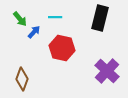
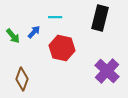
green arrow: moved 7 px left, 17 px down
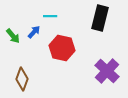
cyan line: moved 5 px left, 1 px up
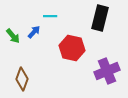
red hexagon: moved 10 px right
purple cross: rotated 25 degrees clockwise
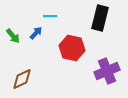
blue arrow: moved 2 px right, 1 px down
brown diamond: rotated 45 degrees clockwise
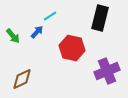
cyan line: rotated 32 degrees counterclockwise
blue arrow: moved 1 px right, 1 px up
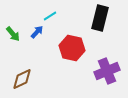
green arrow: moved 2 px up
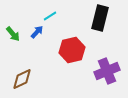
red hexagon: moved 2 px down; rotated 25 degrees counterclockwise
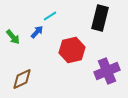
green arrow: moved 3 px down
